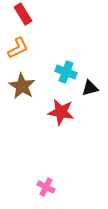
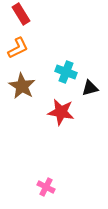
red rectangle: moved 2 px left
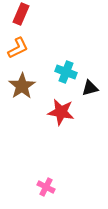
red rectangle: rotated 55 degrees clockwise
brown star: rotated 8 degrees clockwise
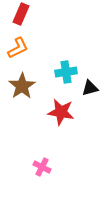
cyan cross: rotated 30 degrees counterclockwise
pink cross: moved 4 px left, 20 px up
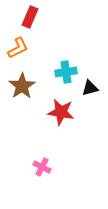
red rectangle: moved 9 px right, 3 px down
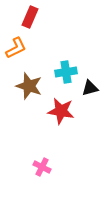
orange L-shape: moved 2 px left
brown star: moved 7 px right; rotated 20 degrees counterclockwise
red star: moved 1 px up
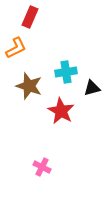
black triangle: moved 2 px right
red star: rotated 20 degrees clockwise
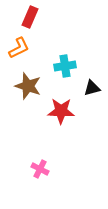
orange L-shape: moved 3 px right
cyan cross: moved 1 px left, 6 px up
brown star: moved 1 px left
red star: rotated 28 degrees counterclockwise
pink cross: moved 2 px left, 2 px down
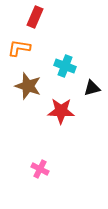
red rectangle: moved 5 px right
orange L-shape: rotated 145 degrees counterclockwise
cyan cross: rotated 30 degrees clockwise
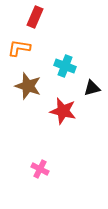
red star: moved 2 px right; rotated 12 degrees clockwise
